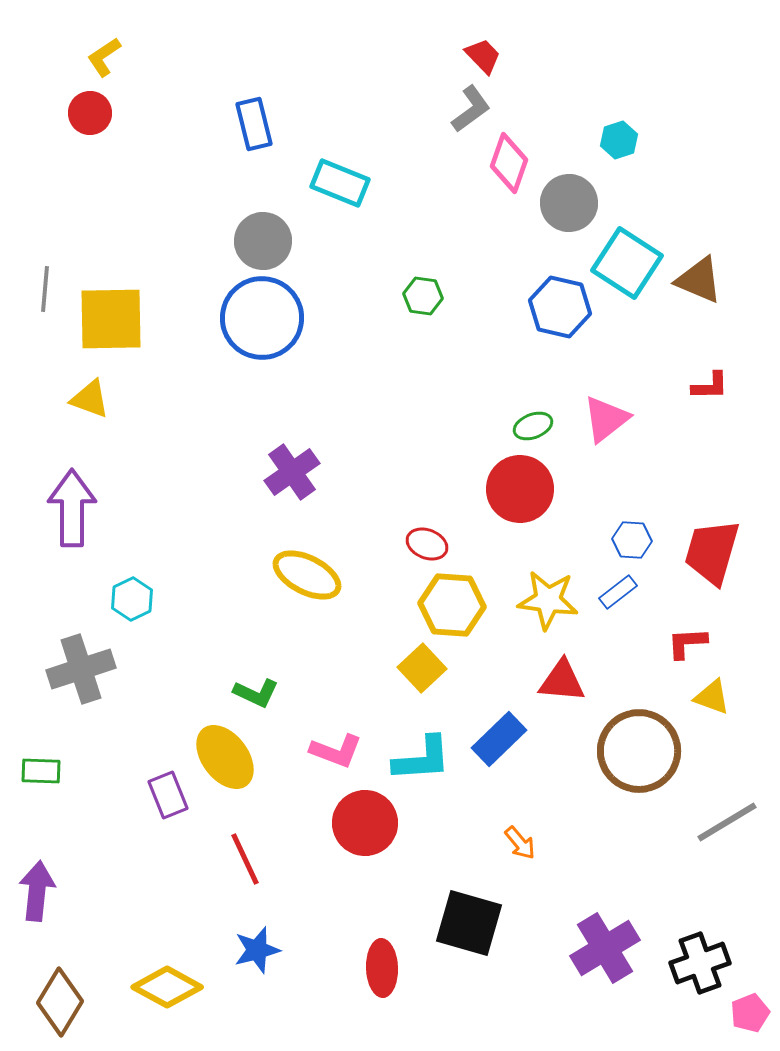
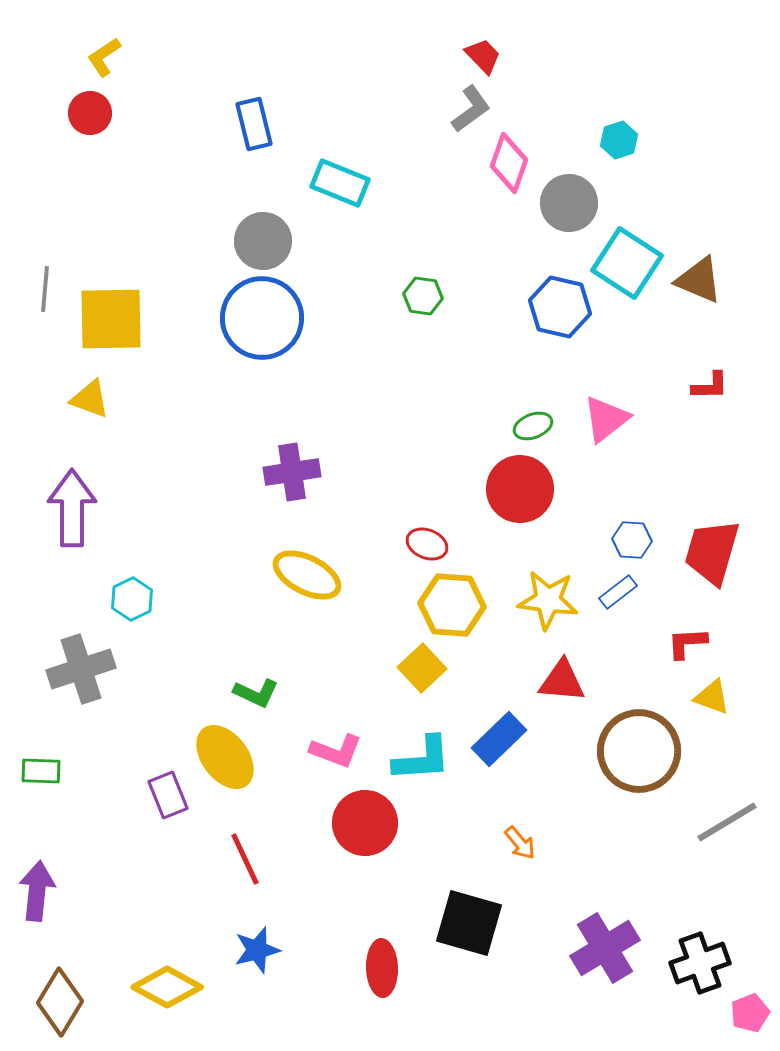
purple cross at (292, 472): rotated 26 degrees clockwise
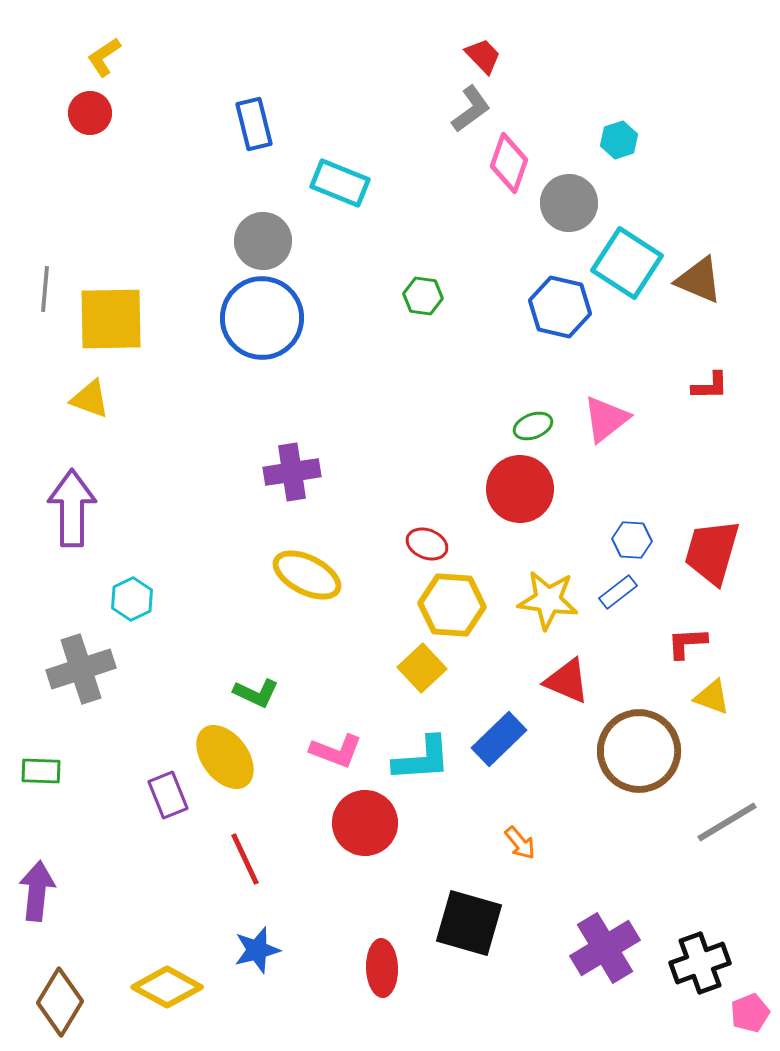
red triangle at (562, 681): moved 5 px right; rotated 18 degrees clockwise
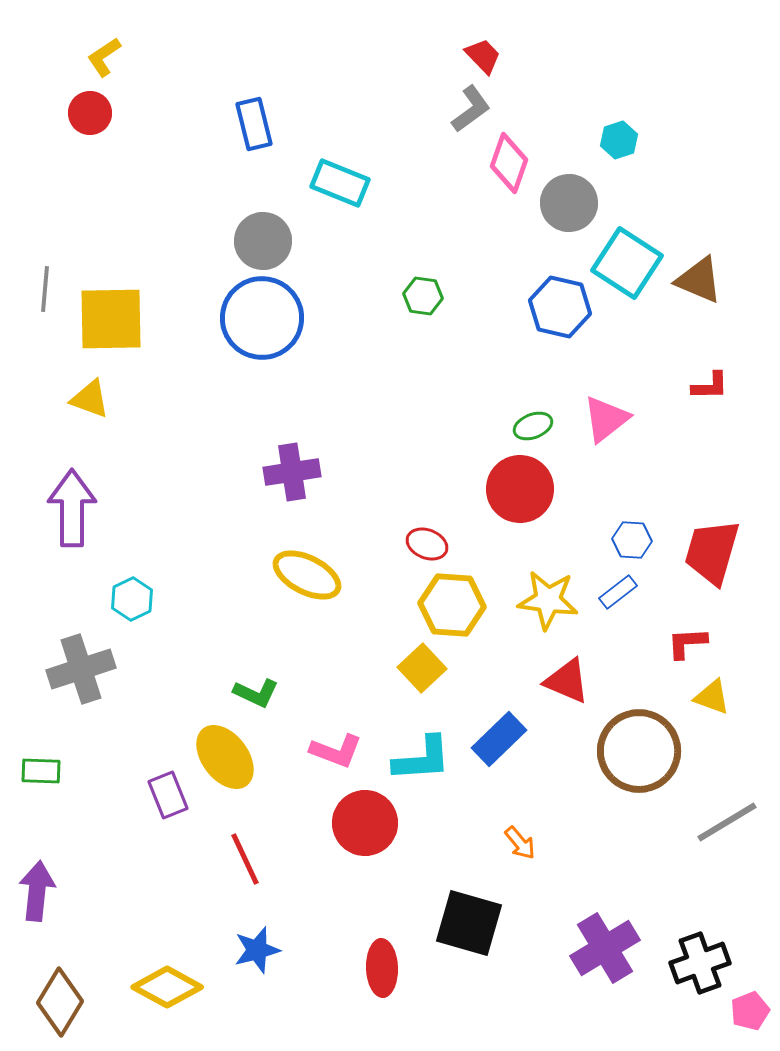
pink pentagon at (750, 1013): moved 2 px up
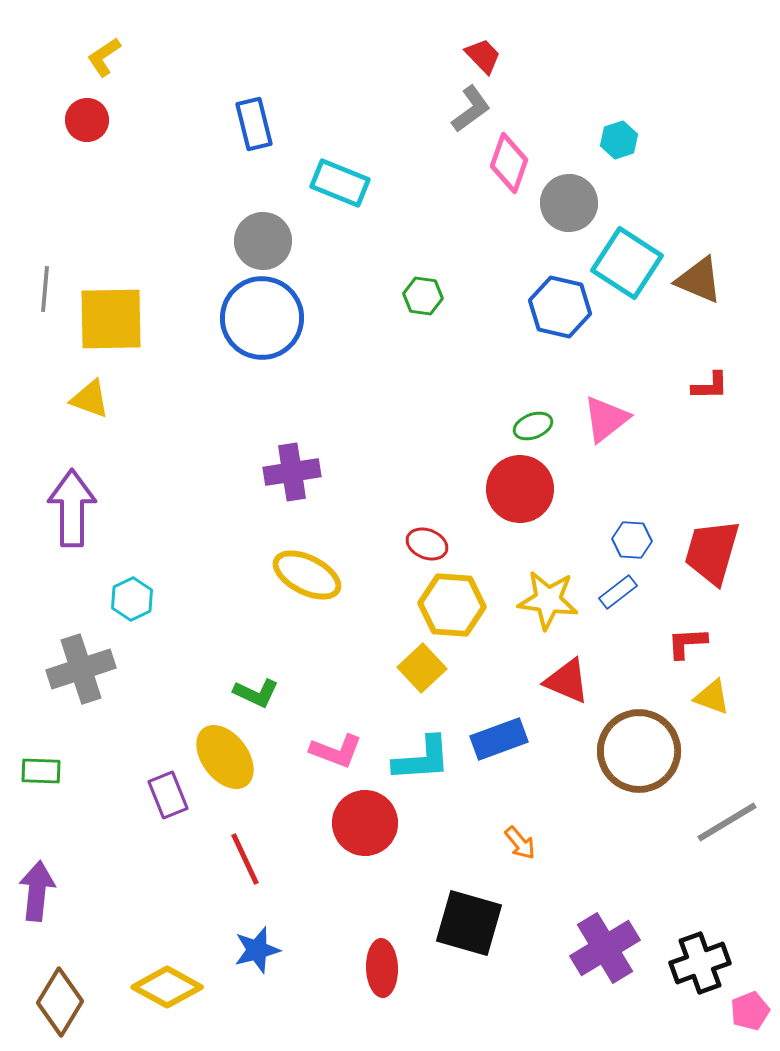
red circle at (90, 113): moved 3 px left, 7 px down
blue rectangle at (499, 739): rotated 24 degrees clockwise
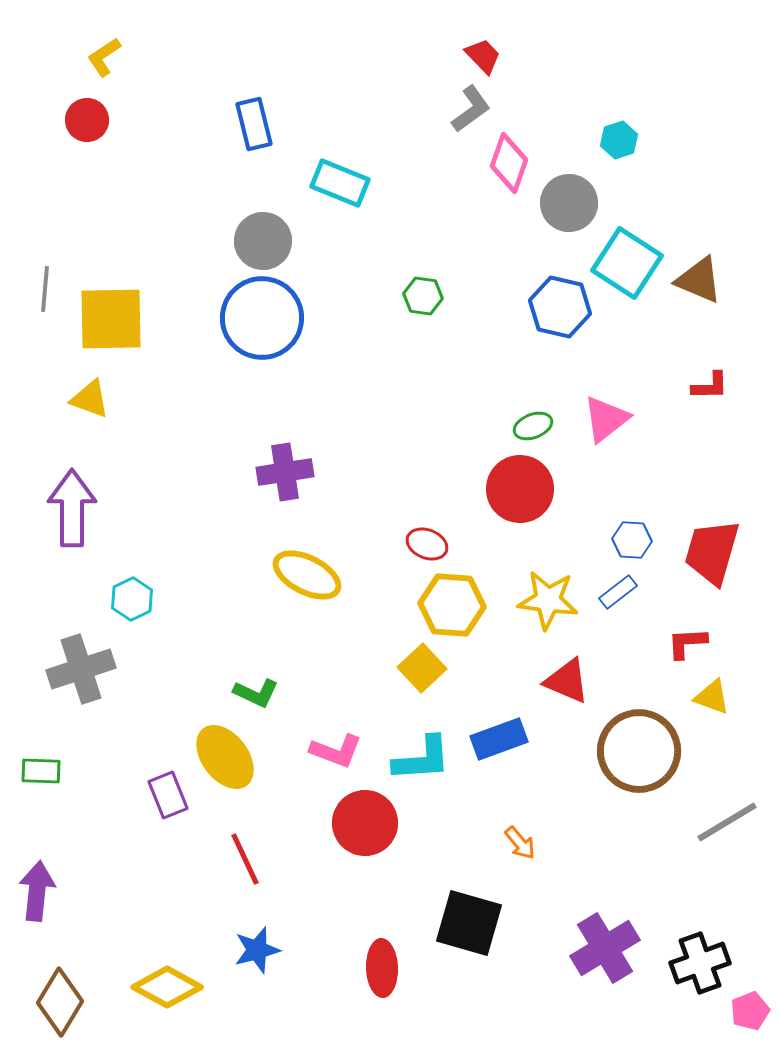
purple cross at (292, 472): moved 7 px left
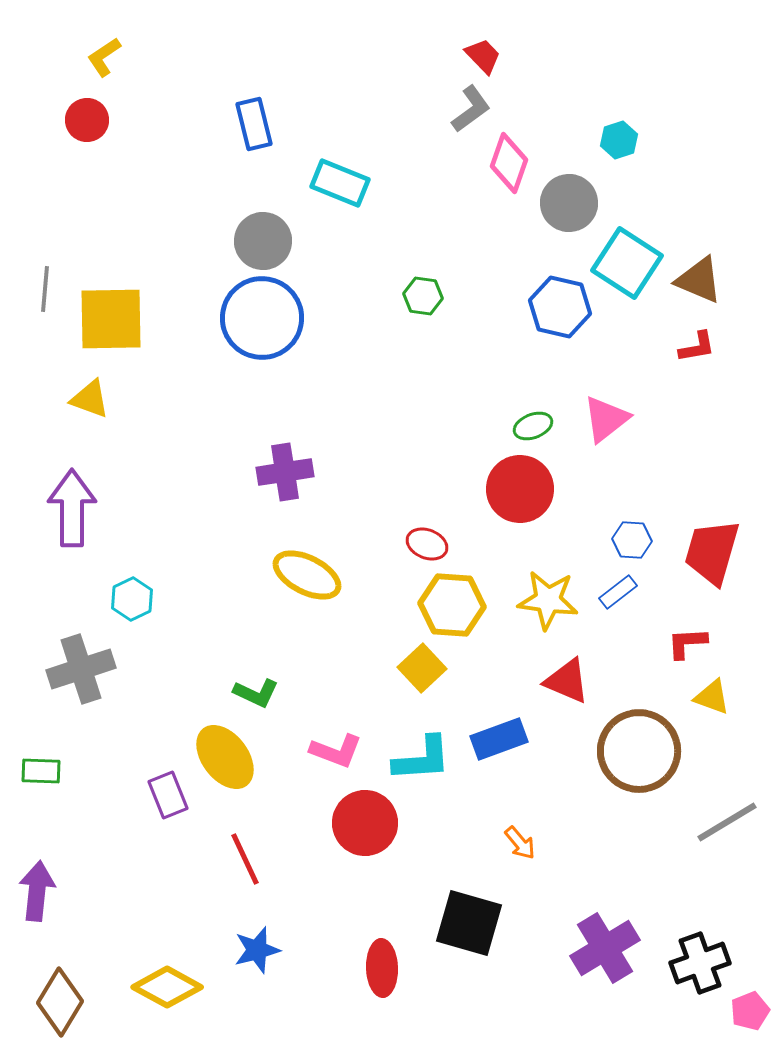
red L-shape at (710, 386): moved 13 px left, 39 px up; rotated 9 degrees counterclockwise
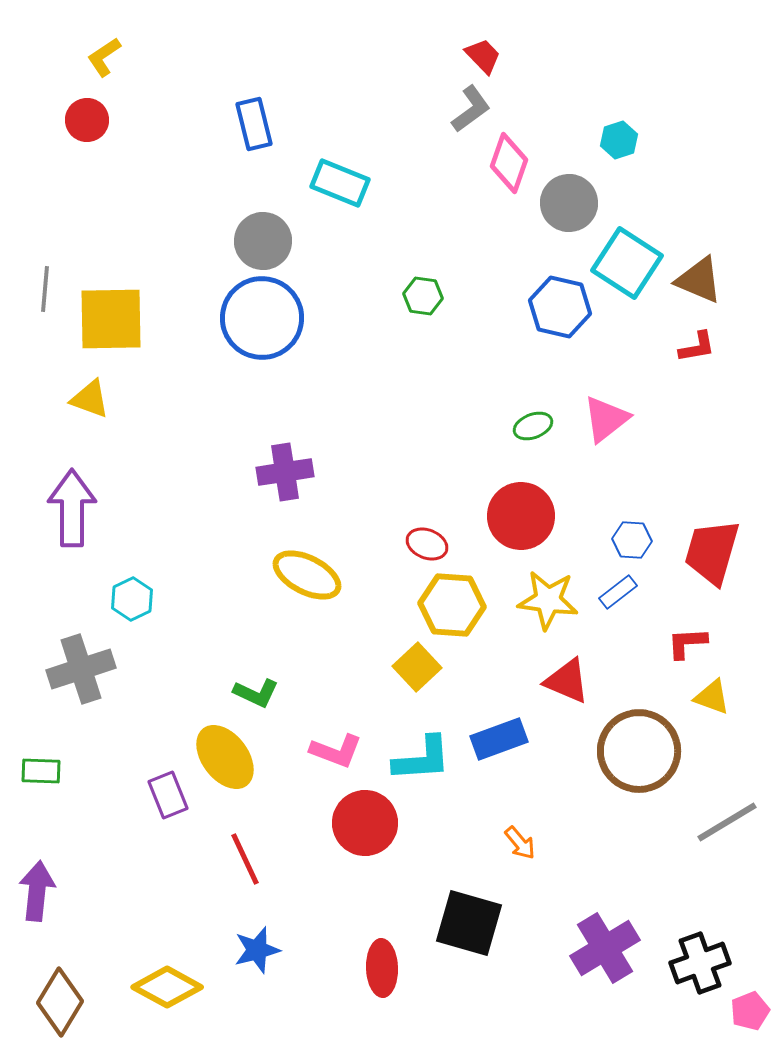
red circle at (520, 489): moved 1 px right, 27 px down
yellow square at (422, 668): moved 5 px left, 1 px up
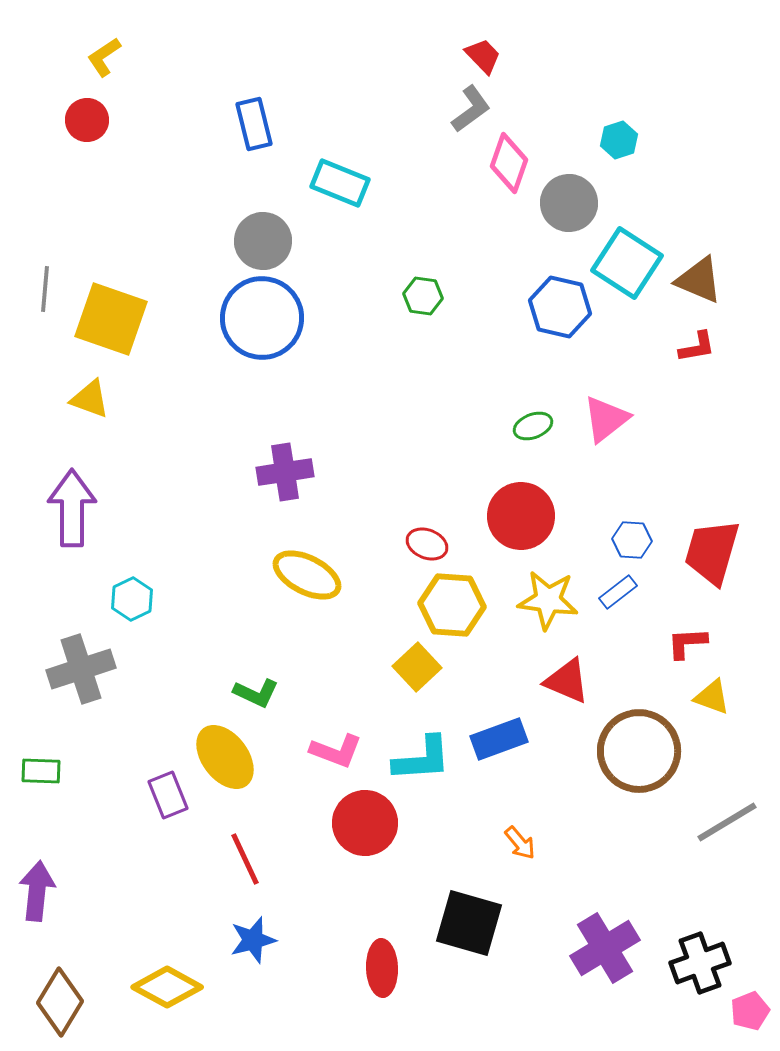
yellow square at (111, 319): rotated 20 degrees clockwise
blue star at (257, 950): moved 4 px left, 10 px up
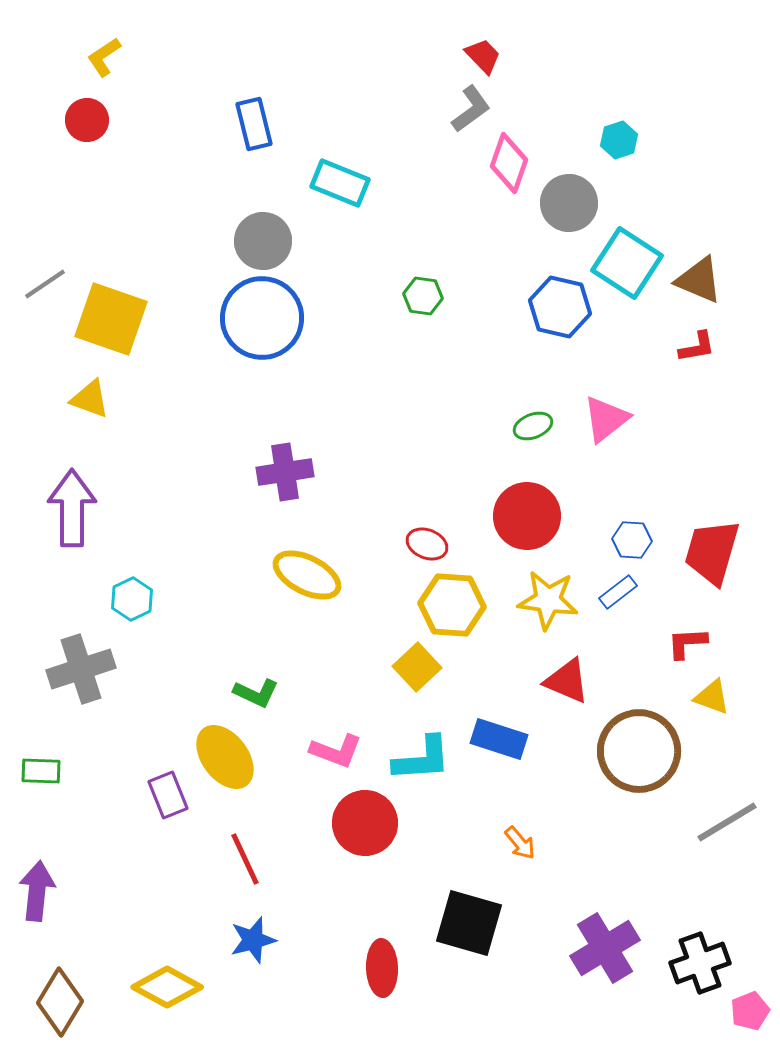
gray line at (45, 289): moved 5 px up; rotated 51 degrees clockwise
red circle at (521, 516): moved 6 px right
blue rectangle at (499, 739): rotated 38 degrees clockwise
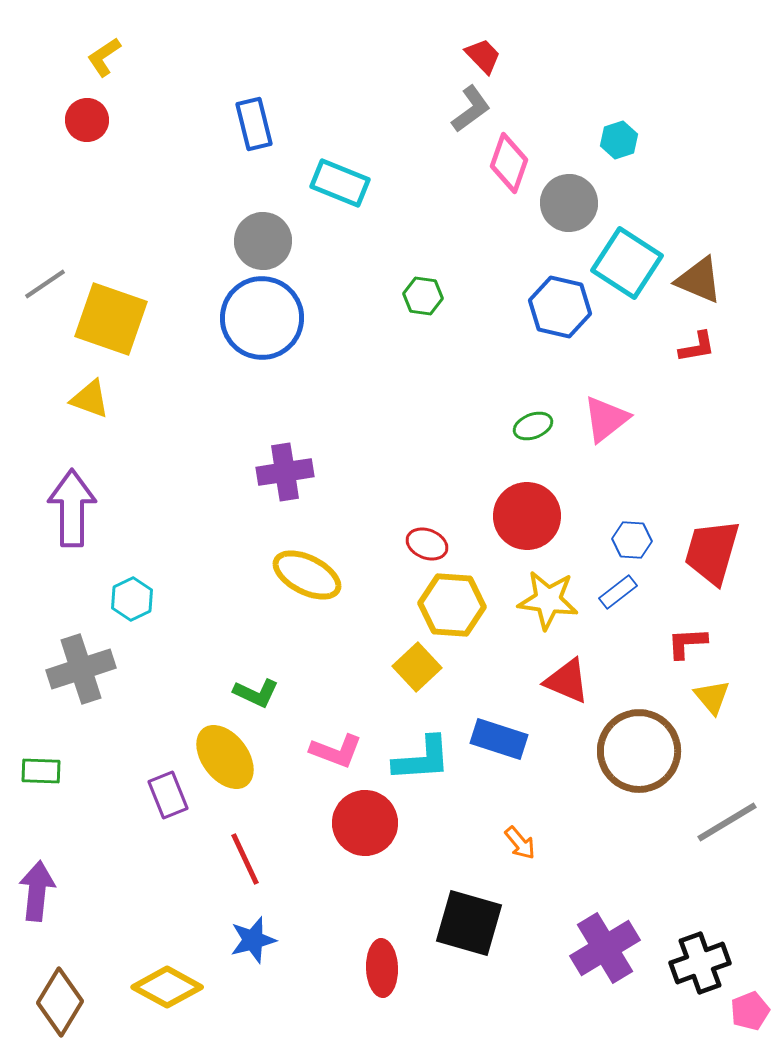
yellow triangle at (712, 697): rotated 30 degrees clockwise
